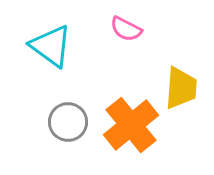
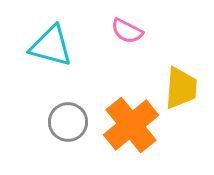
pink semicircle: moved 1 px right, 2 px down
cyan triangle: rotated 21 degrees counterclockwise
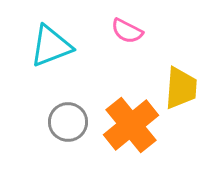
cyan triangle: rotated 36 degrees counterclockwise
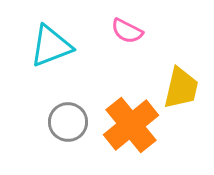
yellow trapezoid: rotated 9 degrees clockwise
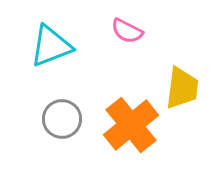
yellow trapezoid: moved 1 px right; rotated 6 degrees counterclockwise
gray circle: moved 6 px left, 3 px up
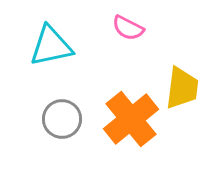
pink semicircle: moved 1 px right, 3 px up
cyan triangle: rotated 9 degrees clockwise
orange cross: moved 6 px up
